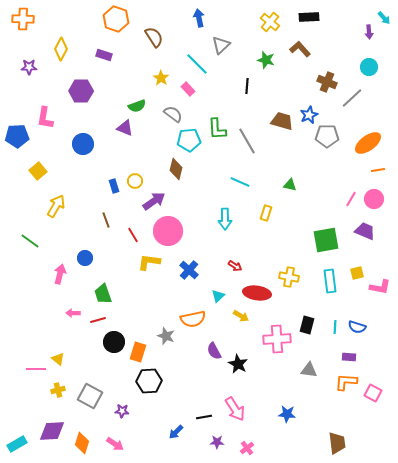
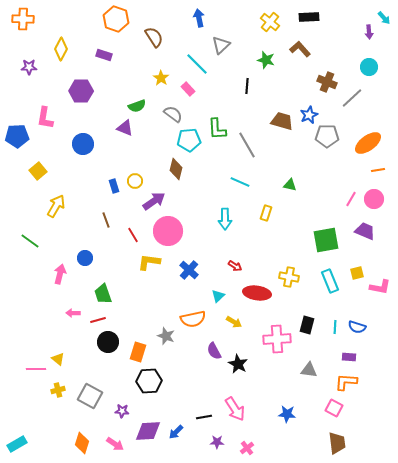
gray line at (247, 141): moved 4 px down
cyan rectangle at (330, 281): rotated 15 degrees counterclockwise
yellow arrow at (241, 316): moved 7 px left, 6 px down
black circle at (114, 342): moved 6 px left
pink square at (373, 393): moved 39 px left, 15 px down
purple diamond at (52, 431): moved 96 px right
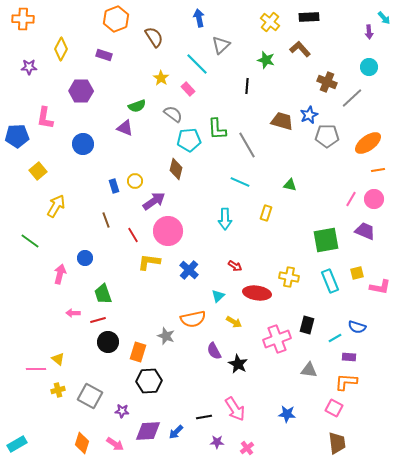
orange hexagon at (116, 19): rotated 20 degrees clockwise
cyan line at (335, 327): moved 11 px down; rotated 56 degrees clockwise
pink cross at (277, 339): rotated 16 degrees counterclockwise
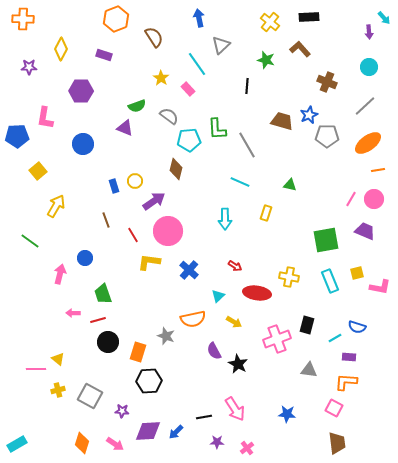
cyan line at (197, 64): rotated 10 degrees clockwise
gray line at (352, 98): moved 13 px right, 8 px down
gray semicircle at (173, 114): moved 4 px left, 2 px down
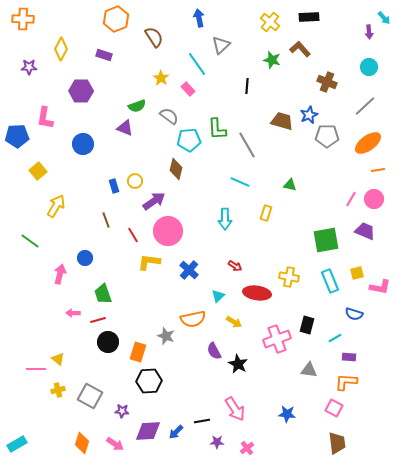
green star at (266, 60): moved 6 px right
blue semicircle at (357, 327): moved 3 px left, 13 px up
black line at (204, 417): moved 2 px left, 4 px down
